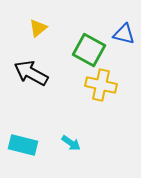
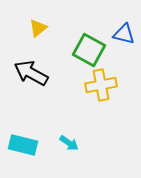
yellow cross: rotated 24 degrees counterclockwise
cyan arrow: moved 2 px left
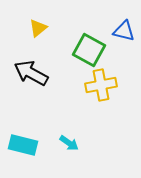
blue triangle: moved 3 px up
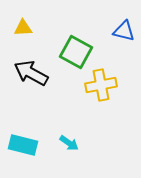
yellow triangle: moved 15 px left; rotated 36 degrees clockwise
green square: moved 13 px left, 2 px down
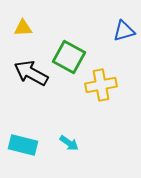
blue triangle: rotated 30 degrees counterclockwise
green square: moved 7 px left, 5 px down
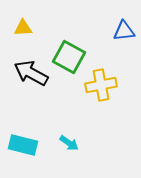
blue triangle: rotated 10 degrees clockwise
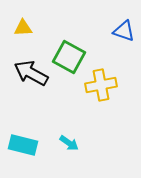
blue triangle: rotated 25 degrees clockwise
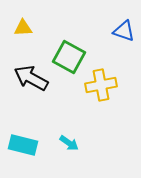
black arrow: moved 5 px down
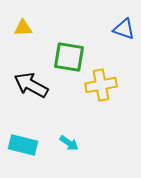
blue triangle: moved 2 px up
green square: rotated 20 degrees counterclockwise
black arrow: moved 7 px down
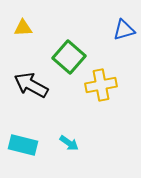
blue triangle: moved 1 px down; rotated 35 degrees counterclockwise
green square: rotated 32 degrees clockwise
